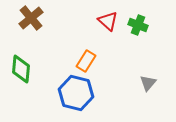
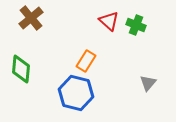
red triangle: moved 1 px right
green cross: moved 2 px left
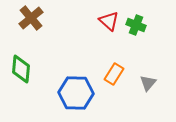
orange rectangle: moved 28 px right, 13 px down
blue hexagon: rotated 12 degrees counterclockwise
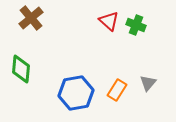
orange rectangle: moved 3 px right, 16 px down
blue hexagon: rotated 12 degrees counterclockwise
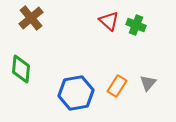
orange rectangle: moved 4 px up
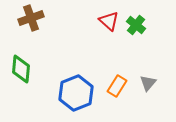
brown cross: rotated 20 degrees clockwise
green cross: rotated 18 degrees clockwise
blue hexagon: rotated 12 degrees counterclockwise
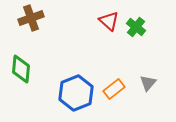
green cross: moved 2 px down
orange rectangle: moved 3 px left, 3 px down; rotated 20 degrees clockwise
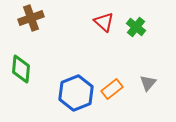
red triangle: moved 5 px left, 1 px down
orange rectangle: moved 2 px left
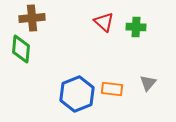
brown cross: moved 1 px right; rotated 15 degrees clockwise
green cross: rotated 36 degrees counterclockwise
green diamond: moved 20 px up
orange rectangle: rotated 45 degrees clockwise
blue hexagon: moved 1 px right, 1 px down
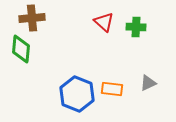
gray triangle: rotated 24 degrees clockwise
blue hexagon: rotated 16 degrees counterclockwise
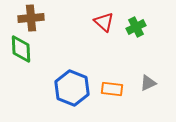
brown cross: moved 1 px left
green cross: rotated 30 degrees counterclockwise
green diamond: rotated 8 degrees counterclockwise
blue hexagon: moved 5 px left, 6 px up
